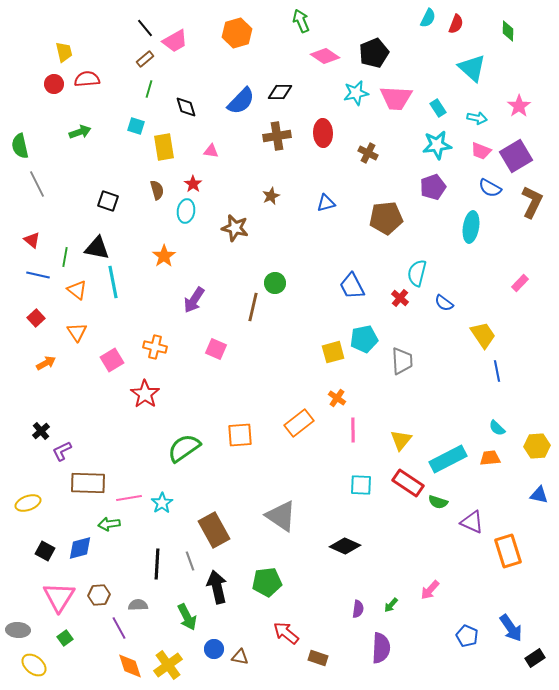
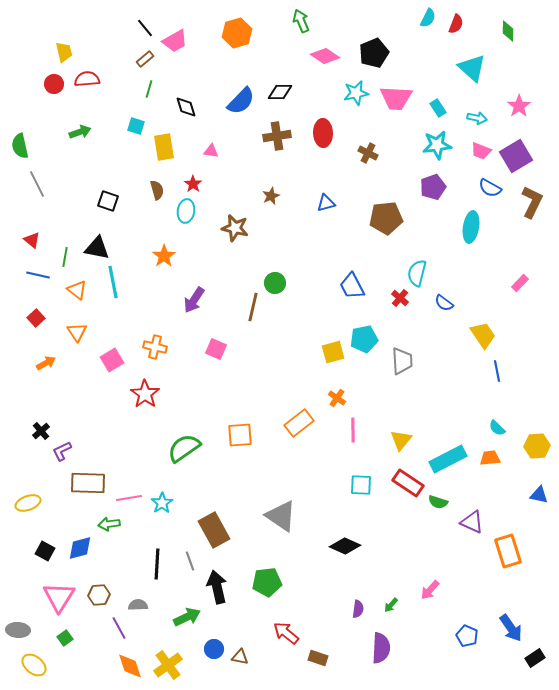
green arrow at (187, 617): rotated 88 degrees counterclockwise
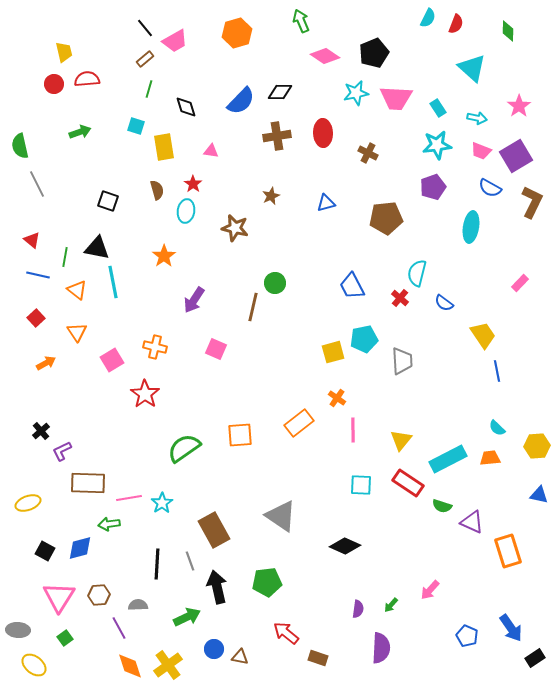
green semicircle at (438, 502): moved 4 px right, 4 px down
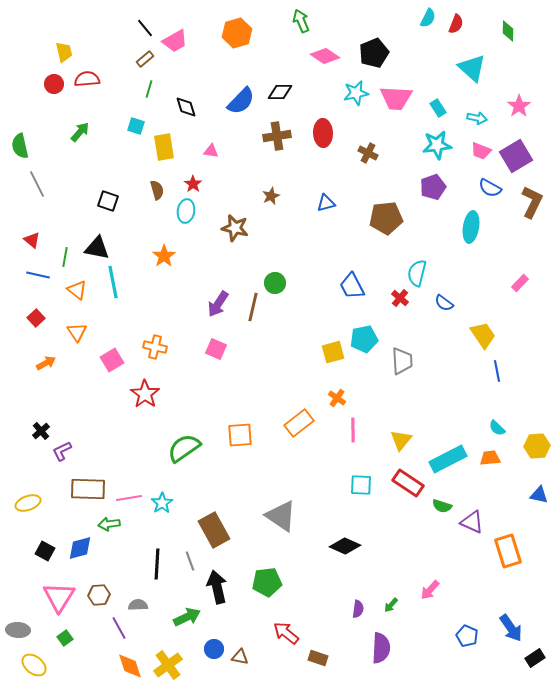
green arrow at (80, 132): rotated 30 degrees counterclockwise
purple arrow at (194, 300): moved 24 px right, 4 px down
brown rectangle at (88, 483): moved 6 px down
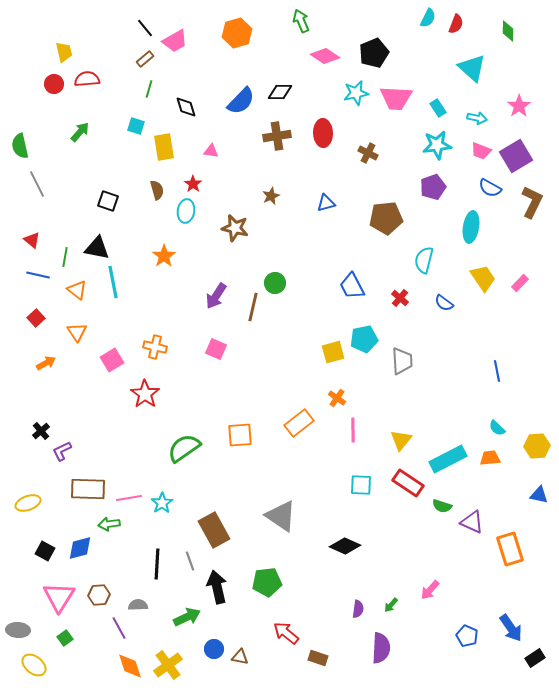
cyan semicircle at (417, 273): moved 7 px right, 13 px up
purple arrow at (218, 304): moved 2 px left, 8 px up
yellow trapezoid at (483, 335): moved 57 px up
orange rectangle at (508, 551): moved 2 px right, 2 px up
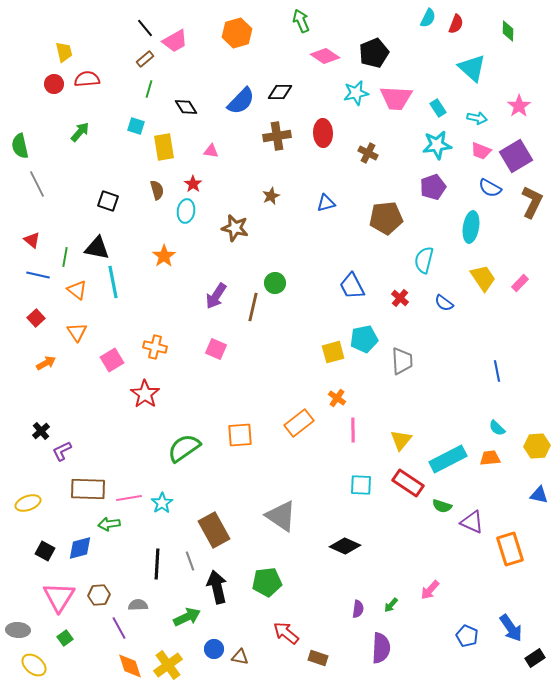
black diamond at (186, 107): rotated 15 degrees counterclockwise
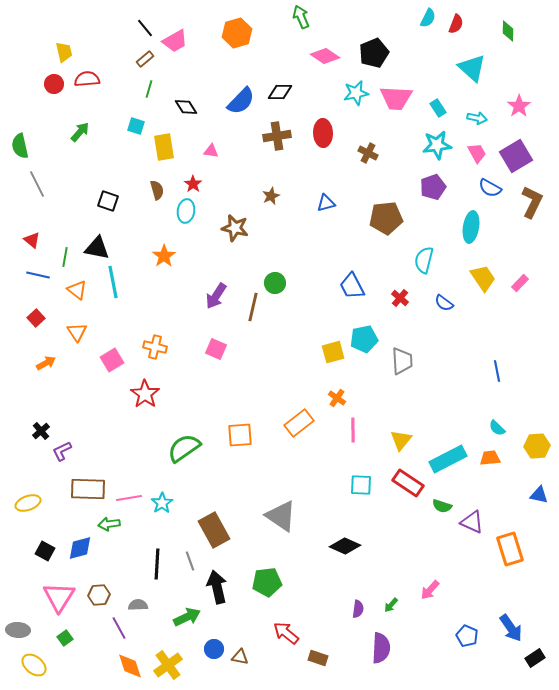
green arrow at (301, 21): moved 4 px up
pink trapezoid at (481, 151): moved 4 px left, 2 px down; rotated 140 degrees counterclockwise
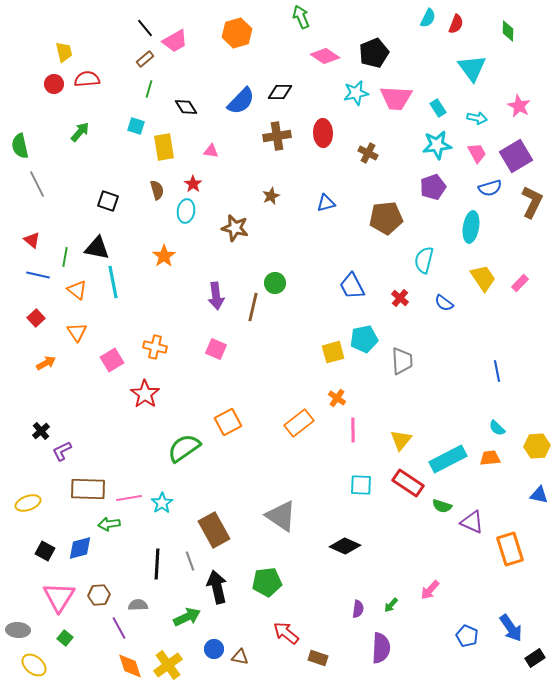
cyan triangle at (472, 68): rotated 12 degrees clockwise
pink star at (519, 106): rotated 10 degrees counterclockwise
blue semicircle at (490, 188): rotated 45 degrees counterclockwise
purple arrow at (216, 296): rotated 40 degrees counterclockwise
orange square at (240, 435): moved 12 px left, 13 px up; rotated 24 degrees counterclockwise
green square at (65, 638): rotated 14 degrees counterclockwise
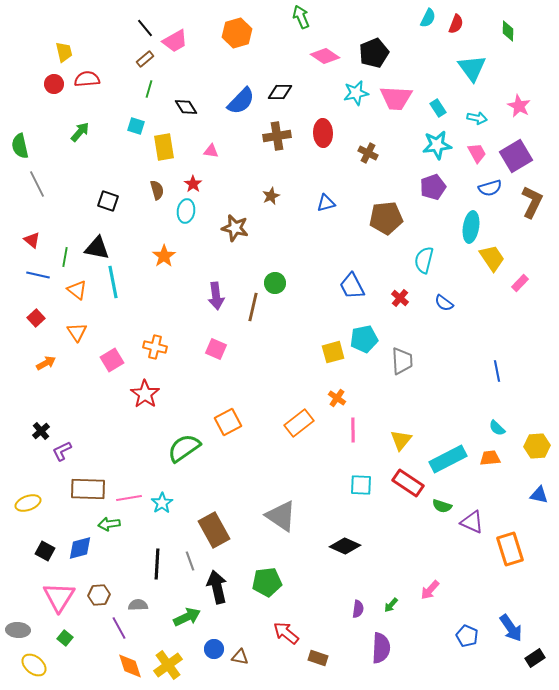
yellow trapezoid at (483, 278): moved 9 px right, 20 px up
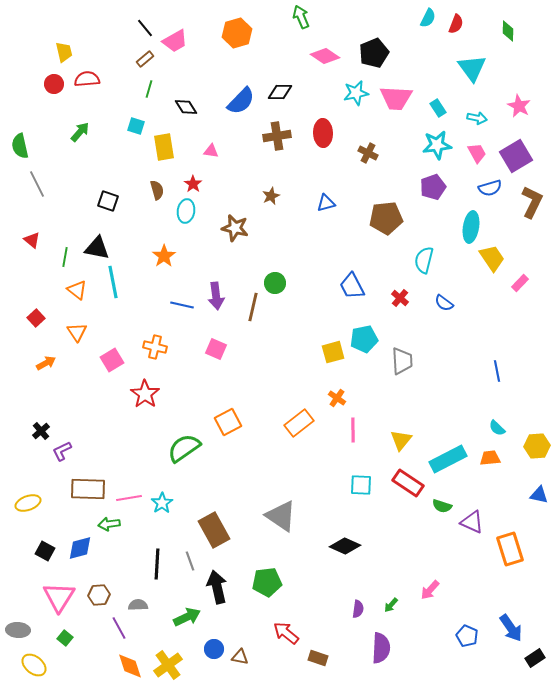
blue line at (38, 275): moved 144 px right, 30 px down
